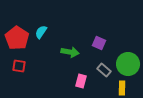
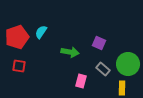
red pentagon: moved 1 px up; rotated 20 degrees clockwise
gray rectangle: moved 1 px left, 1 px up
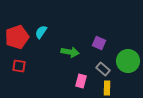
green circle: moved 3 px up
yellow rectangle: moved 15 px left
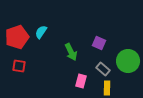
green arrow: moved 1 px right; rotated 54 degrees clockwise
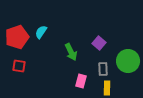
purple square: rotated 16 degrees clockwise
gray rectangle: rotated 48 degrees clockwise
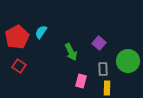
red pentagon: rotated 10 degrees counterclockwise
red square: rotated 24 degrees clockwise
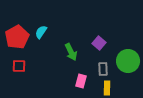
red square: rotated 32 degrees counterclockwise
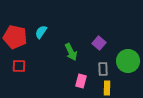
red pentagon: moved 2 px left; rotated 30 degrees counterclockwise
